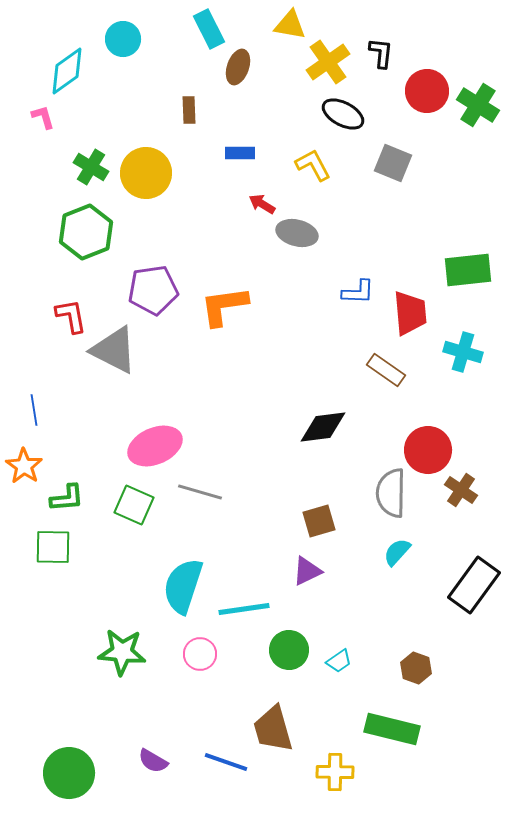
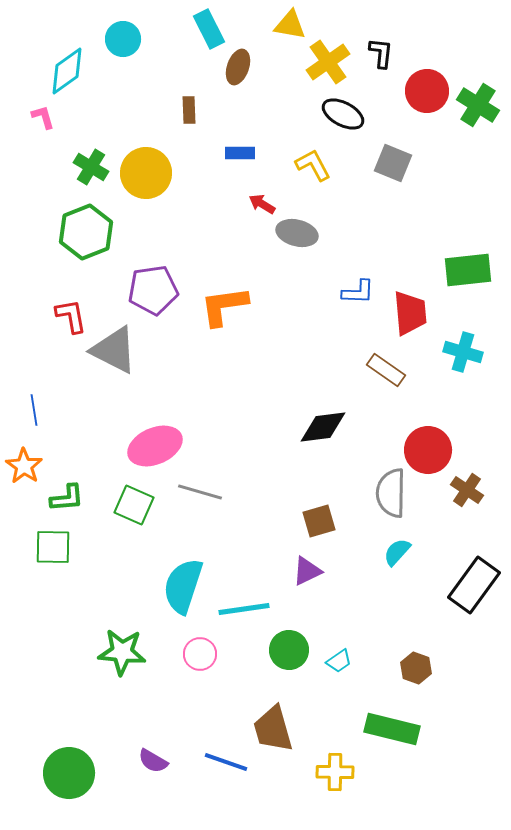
brown cross at (461, 490): moved 6 px right
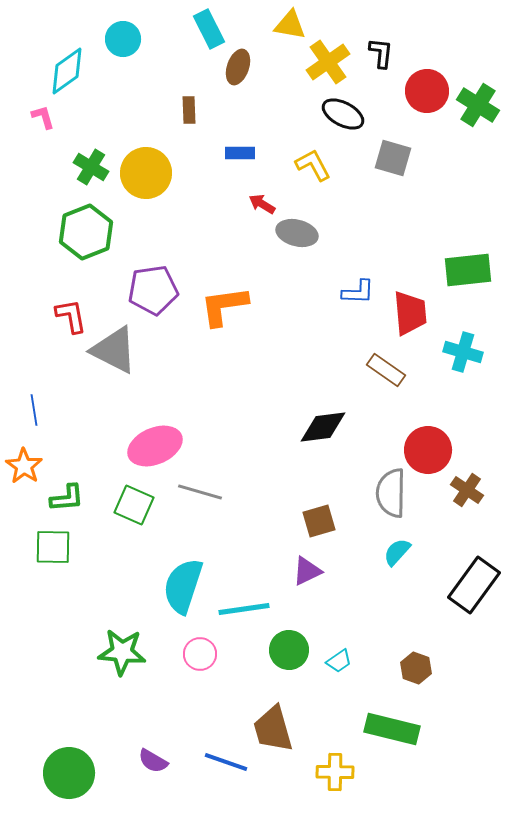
gray square at (393, 163): moved 5 px up; rotated 6 degrees counterclockwise
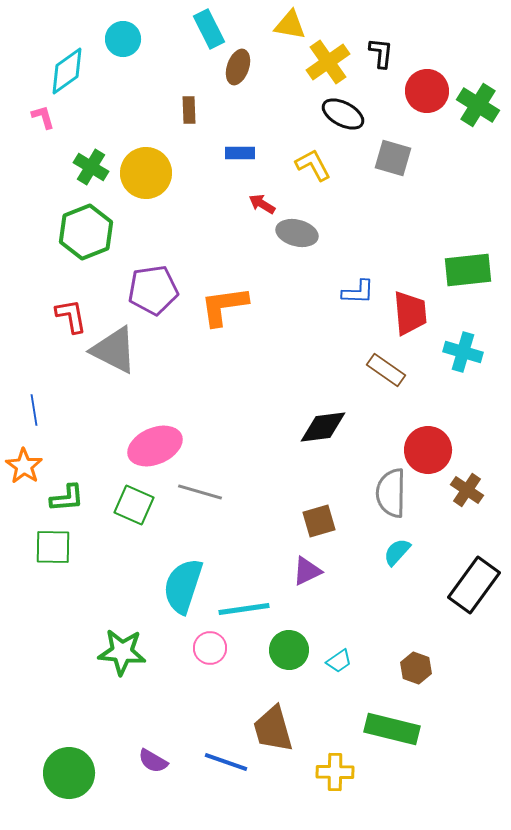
pink circle at (200, 654): moved 10 px right, 6 px up
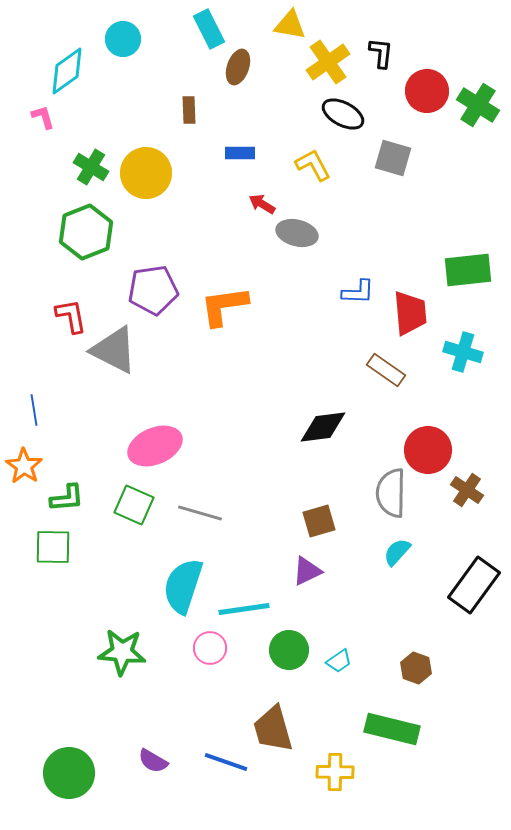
gray line at (200, 492): moved 21 px down
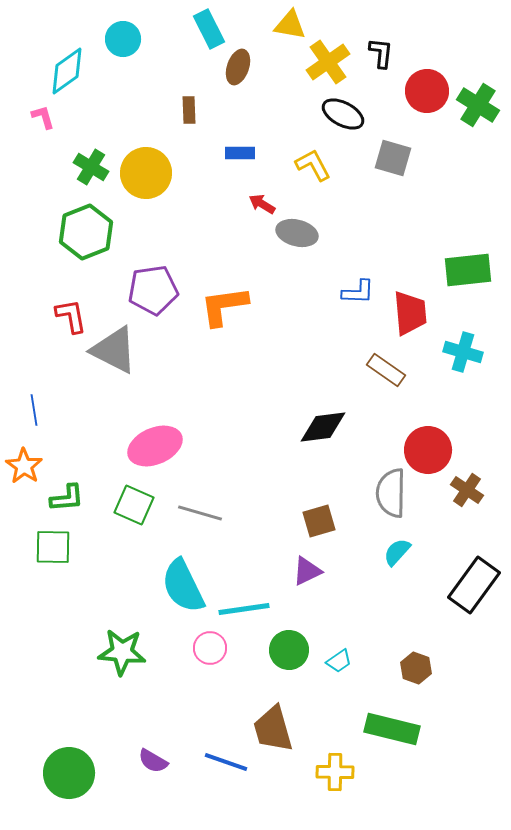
cyan semicircle at (183, 586): rotated 44 degrees counterclockwise
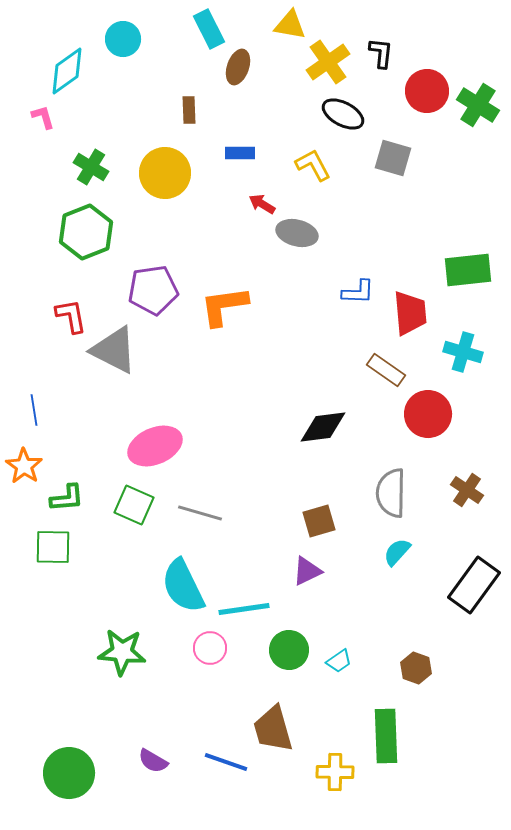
yellow circle at (146, 173): moved 19 px right
red circle at (428, 450): moved 36 px up
green rectangle at (392, 729): moved 6 px left, 7 px down; rotated 74 degrees clockwise
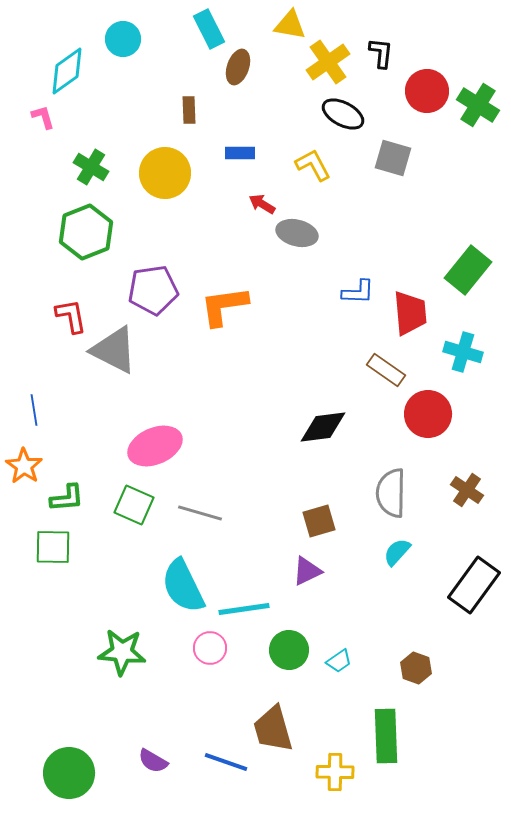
green rectangle at (468, 270): rotated 45 degrees counterclockwise
